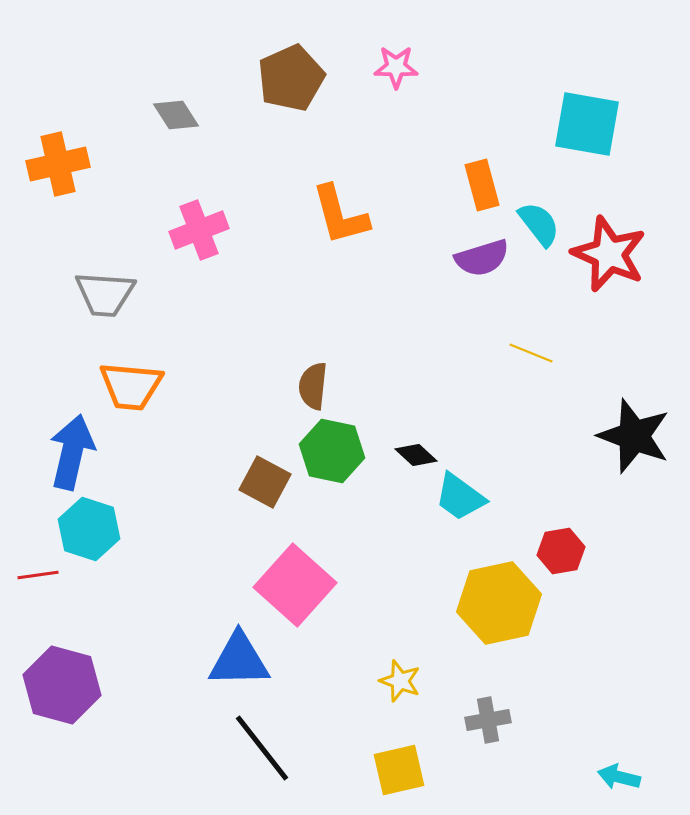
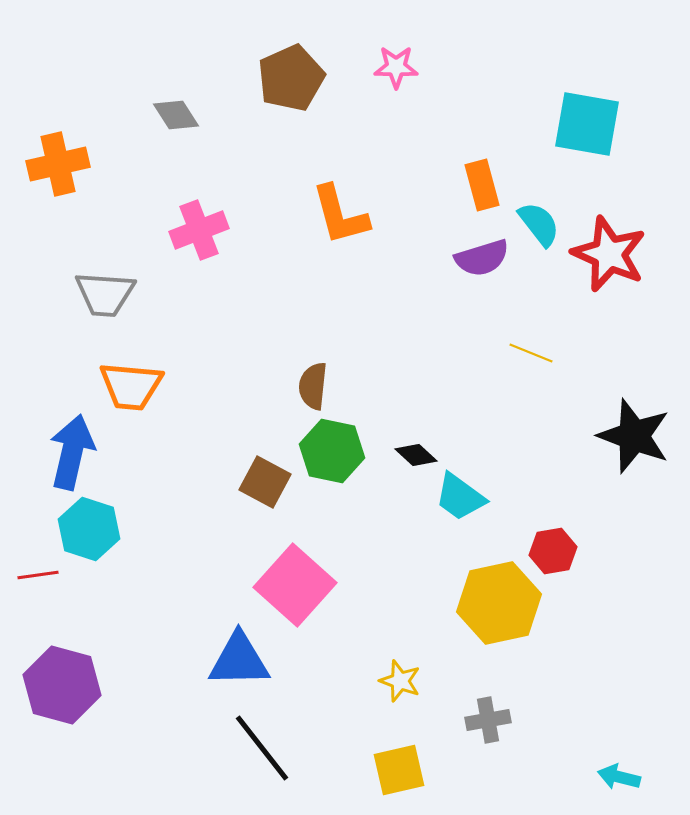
red hexagon: moved 8 px left
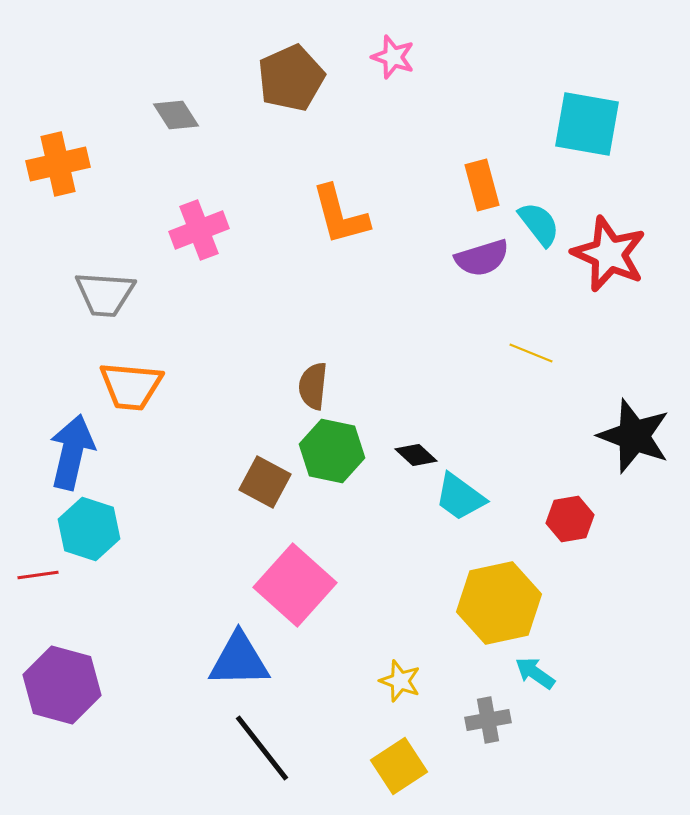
pink star: moved 3 px left, 10 px up; rotated 18 degrees clockwise
red hexagon: moved 17 px right, 32 px up
yellow square: moved 4 px up; rotated 20 degrees counterclockwise
cyan arrow: moved 84 px left, 104 px up; rotated 21 degrees clockwise
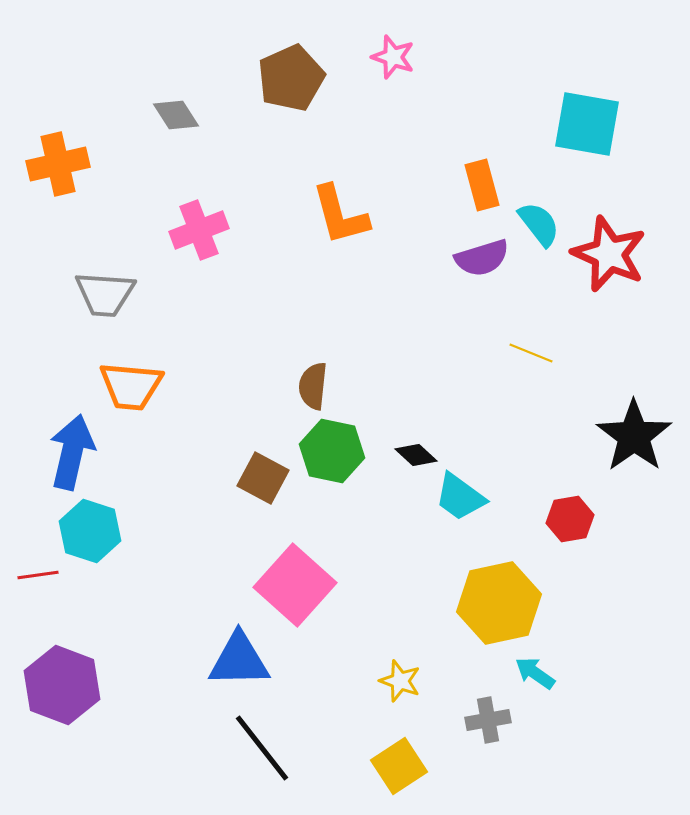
black star: rotated 16 degrees clockwise
brown square: moved 2 px left, 4 px up
cyan hexagon: moved 1 px right, 2 px down
purple hexagon: rotated 6 degrees clockwise
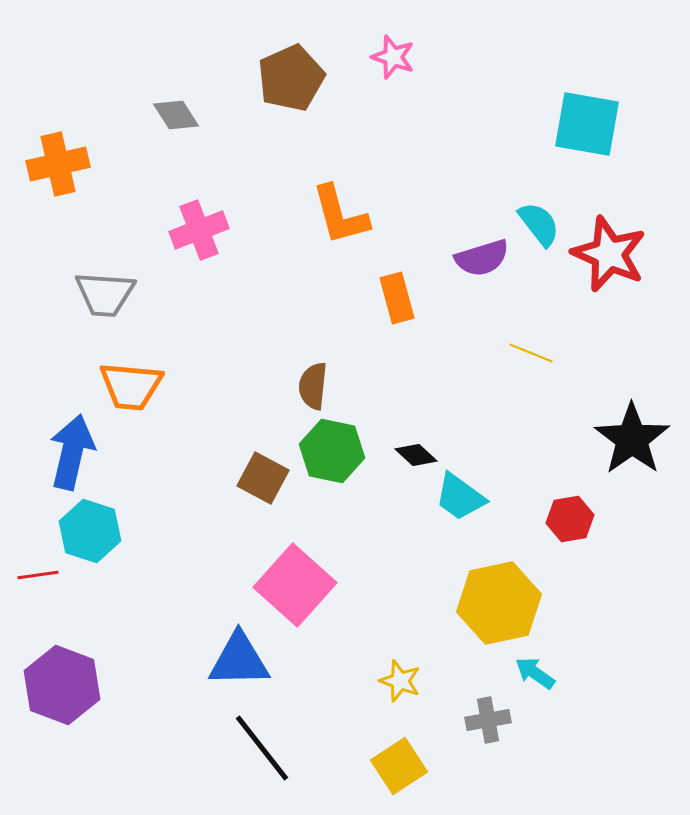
orange rectangle: moved 85 px left, 113 px down
black star: moved 2 px left, 3 px down
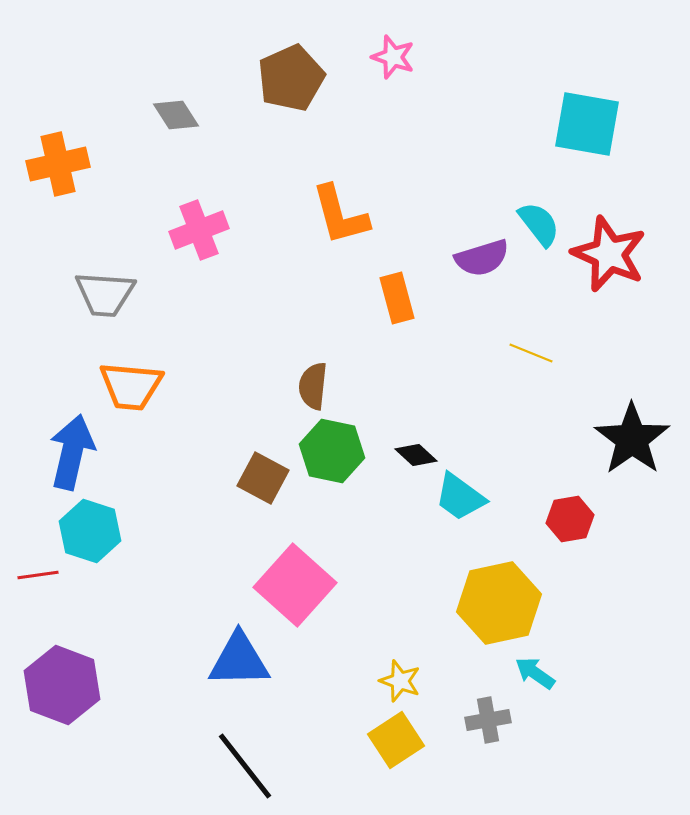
black line: moved 17 px left, 18 px down
yellow square: moved 3 px left, 26 px up
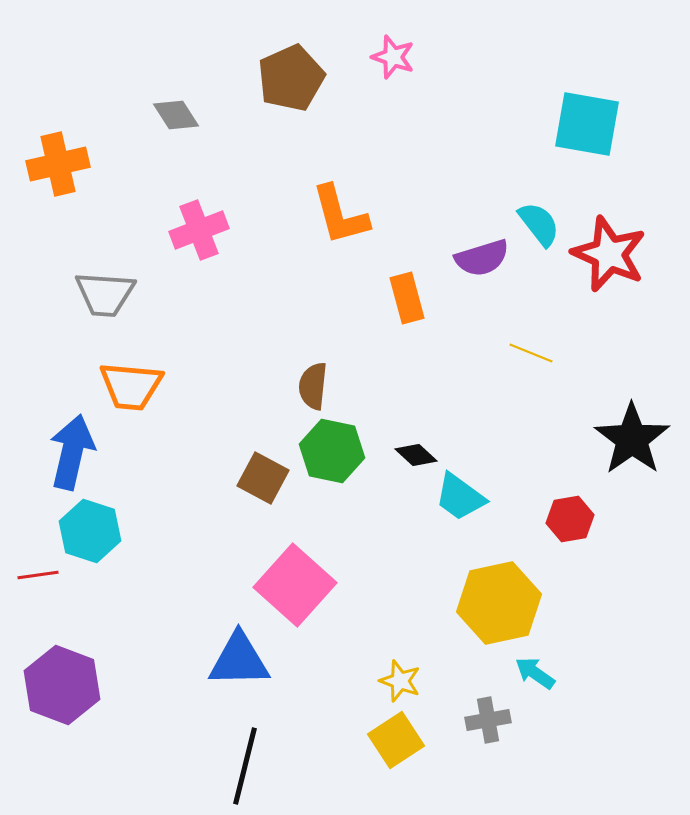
orange rectangle: moved 10 px right
black line: rotated 52 degrees clockwise
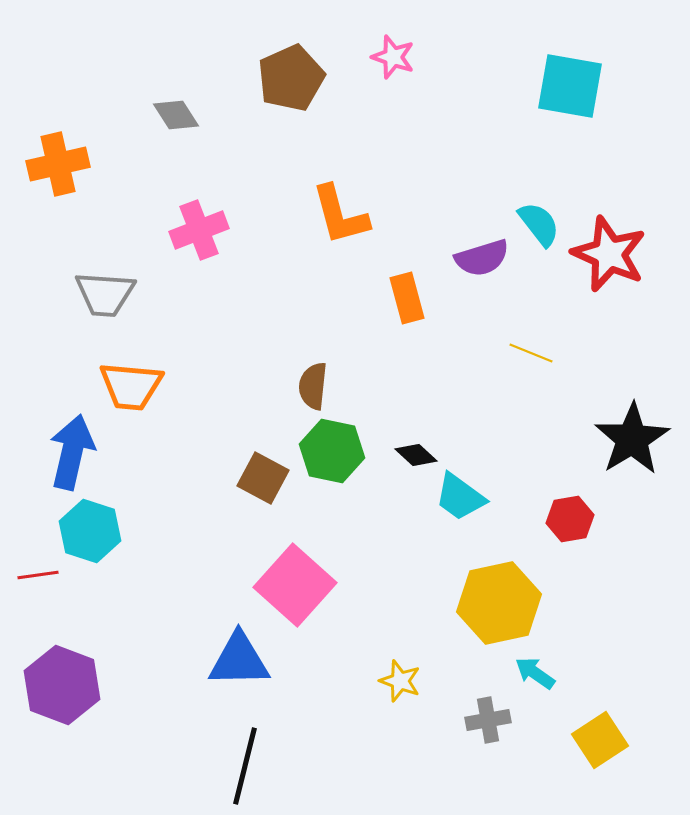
cyan square: moved 17 px left, 38 px up
black star: rotated 4 degrees clockwise
yellow square: moved 204 px right
